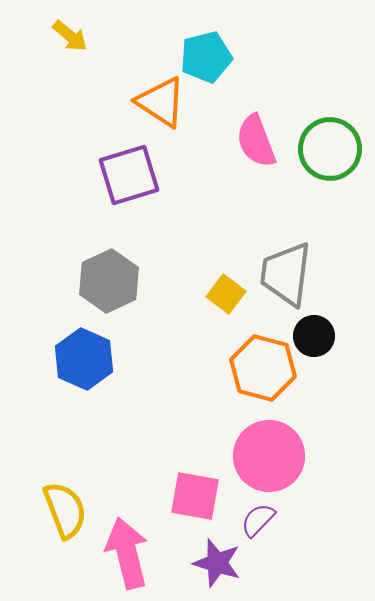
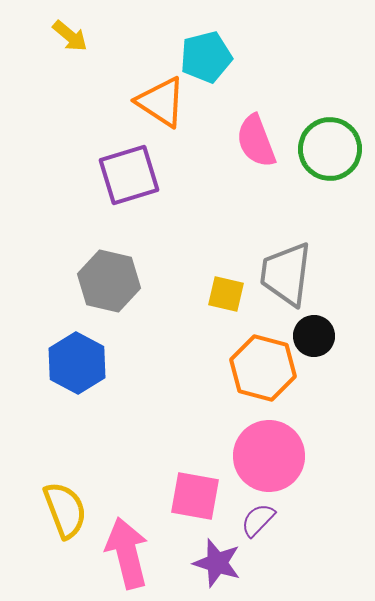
gray hexagon: rotated 22 degrees counterclockwise
yellow square: rotated 24 degrees counterclockwise
blue hexagon: moved 7 px left, 4 px down; rotated 4 degrees clockwise
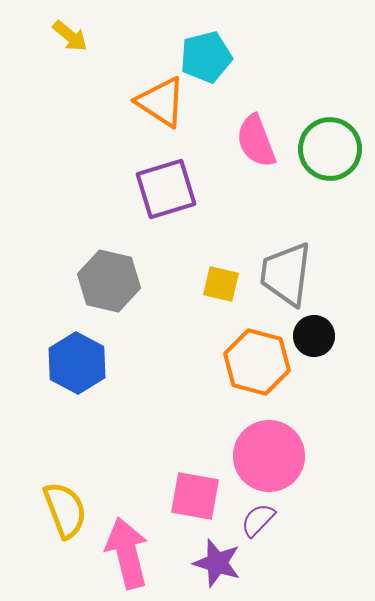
purple square: moved 37 px right, 14 px down
yellow square: moved 5 px left, 10 px up
orange hexagon: moved 6 px left, 6 px up
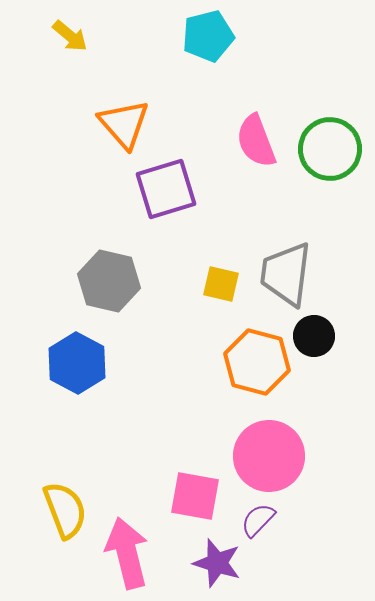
cyan pentagon: moved 2 px right, 21 px up
orange triangle: moved 37 px left, 22 px down; rotated 16 degrees clockwise
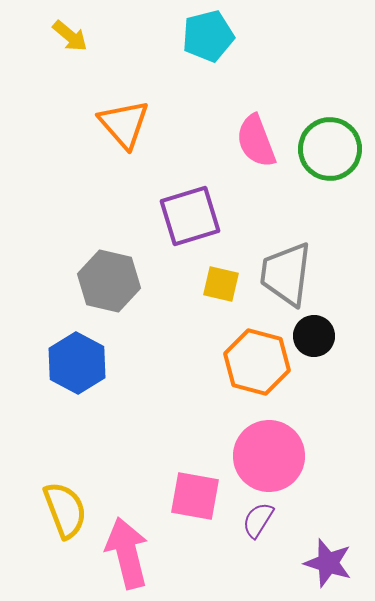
purple square: moved 24 px right, 27 px down
purple semicircle: rotated 12 degrees counterclockwise
purple star: moved 111 px right
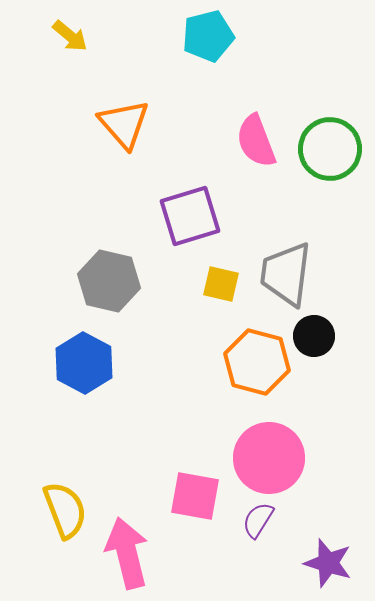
blue hexagon: moved 7 px right
pink circle: moved 2 px down
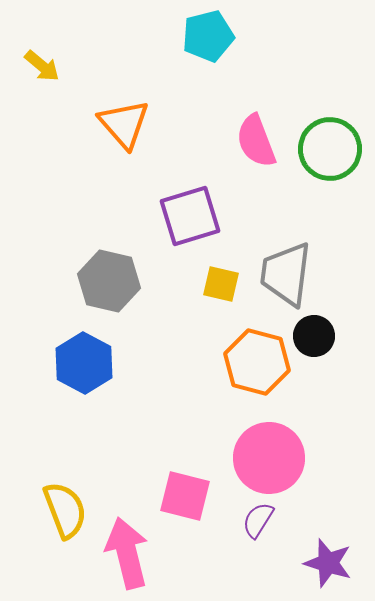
yellow arrow: moved 28 px left, 30 px down
pink square: moved 10 px left; rotated 4 degrees clockwise
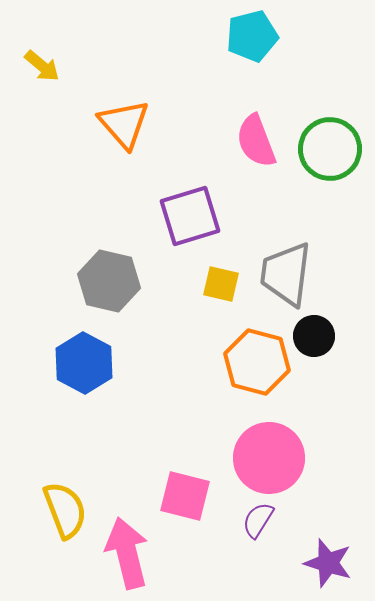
cyan pentagon: moved 44 px right
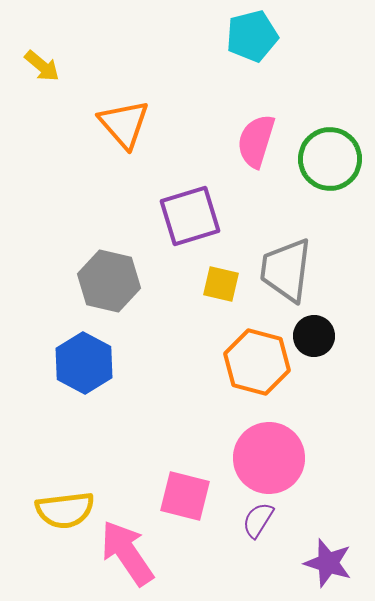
pink semicircle: rotated 38 degrees clockwise
green circle: moved 10 px down
gray trapezoid: moved 4 px up
yellow semicircle: rotated 104 degrees clockwise
pink arrow: rotated 20 degrees counterclockwise
